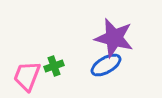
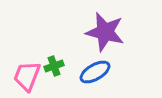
purple star: moved 9 px left, 6 px up
blue ellipse: moved 11 px left, 7 px down
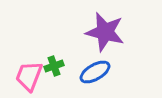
pink trapezoid: moved 2 px right
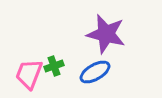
purple star: moved 1 px right, 2 px down
pink trapezoid: moved 2 px up
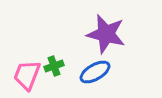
pink trapezoid: moved 2 px left, 1 px down
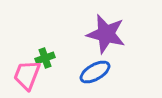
green cross: moved 9 px left, 8 px up
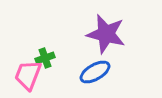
pink trapezoid: moved 1 px right
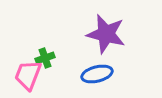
blue ellipse: moved 2 px right, 2 px down; rotated 16 degrees clockwise
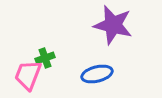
purple star: moved 7 px right, 9 px up
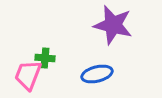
green cross: rotated 24 degrees clockwise
